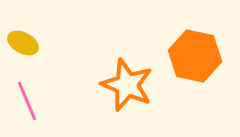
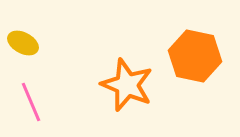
pink line: moved 4 px right, 1 px down
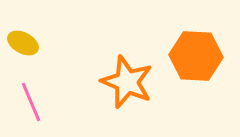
orange hexagon: moved 1 px right; rotated 9 degrees counterclockwise
orange star: moved 3 px up
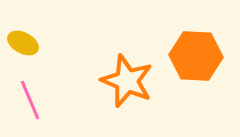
orange star: moved 1 px up
pink line: moved 1 px left, 2 px up
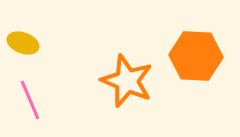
yellow ellipse: rotated 8 degrees counterclockwise
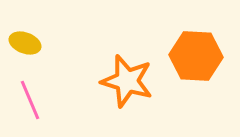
yellow ellipse: moved 2 px right
orange star: rotated 6 degrees counterclockwise
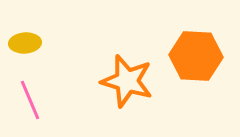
yellow ellipse: rotated 24 degrees counterclockwise
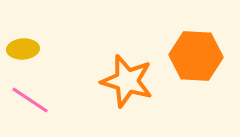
yellow ellipse: moved 2 px left, 6 px down
pink line: rotated 33 degrees counterclockwise
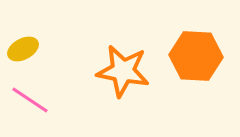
yellow ellipse: rotated 24 degrees counterclockwise
orange star: moved 4 px left, 10 px up; rotated 6 degrees counterclockwise
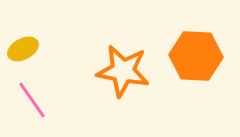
pink line: moved 2 px right; rotated 21 degrees clockwise
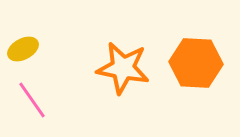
orange hexagon: moved 7 px down
orange star: moved 3 px up
